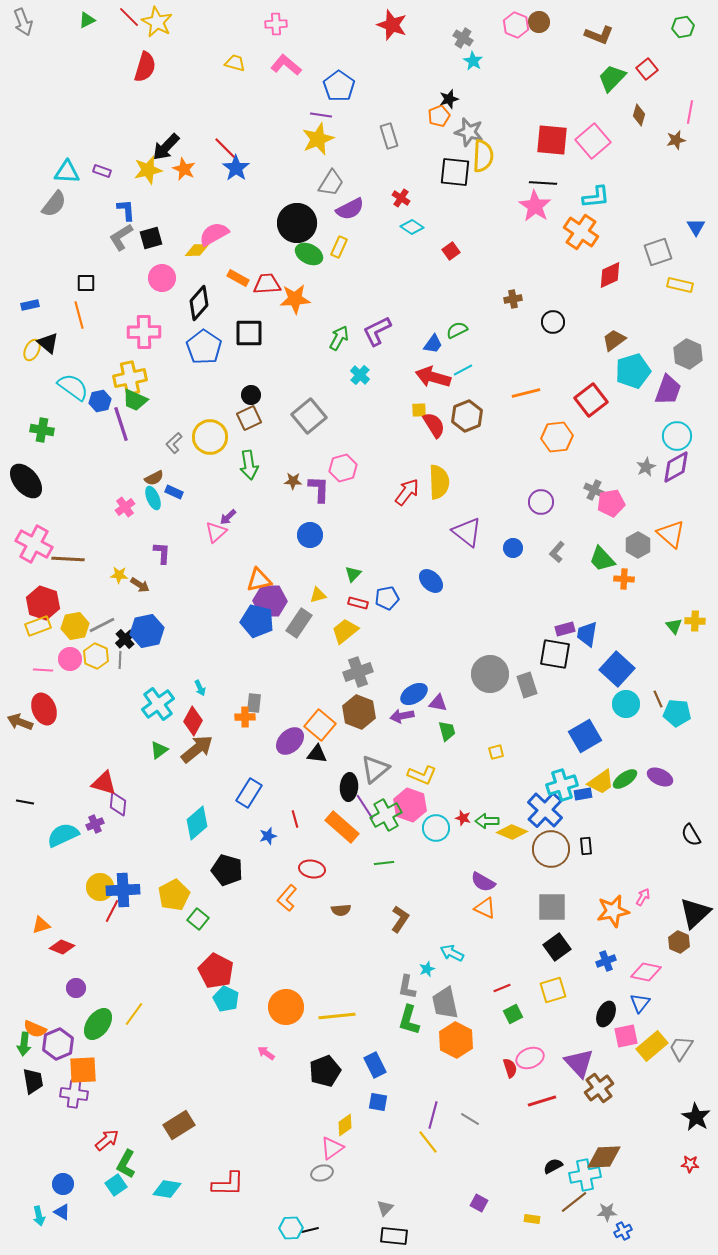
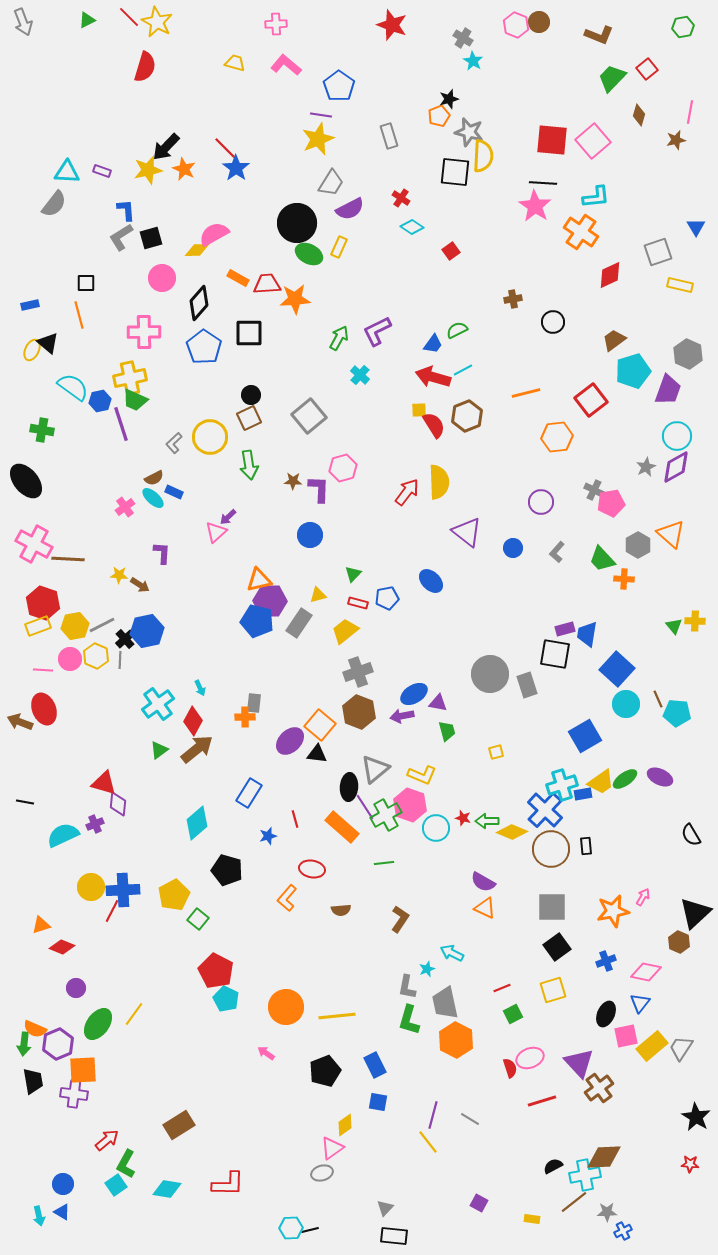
cyan ellipse at (153, 498): rotated 25 degrees counterclockwise
yellow circle at (100, 887): moved 9 px left
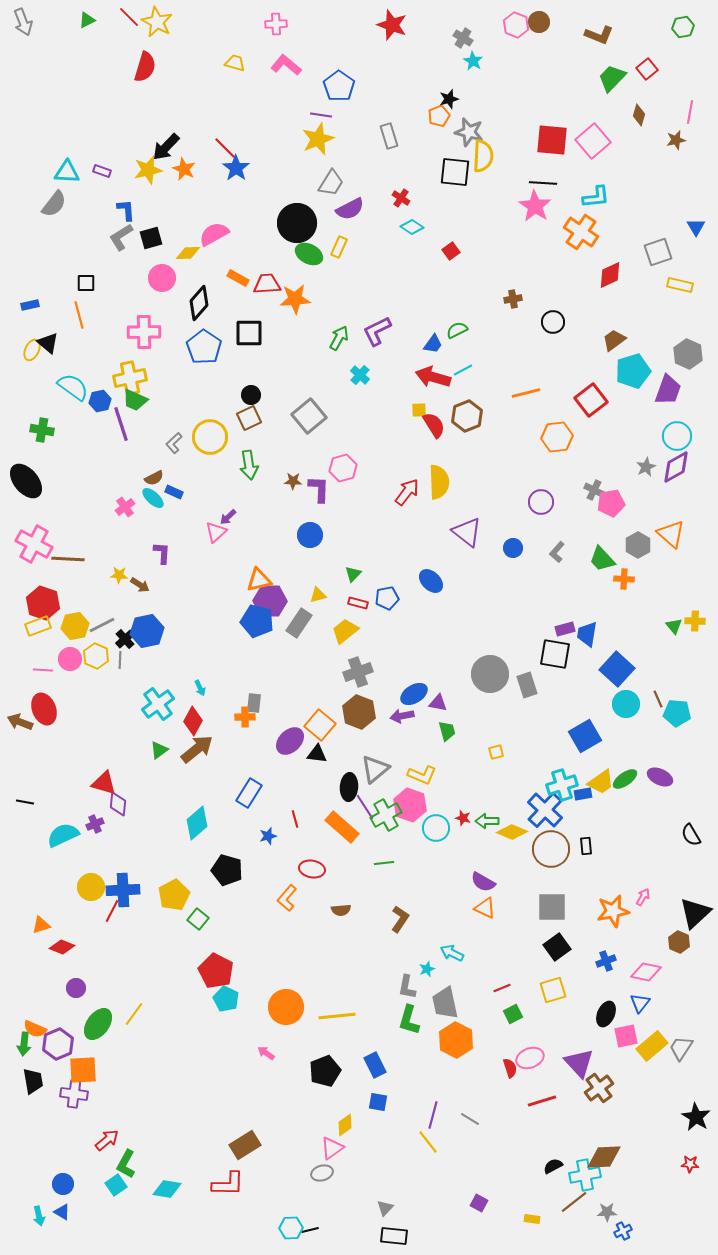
yellow diamond at (197, 250): moved 9 px left, 3 px down
brown rectangle at (179, 1125): moved 66 px right, 20 px down
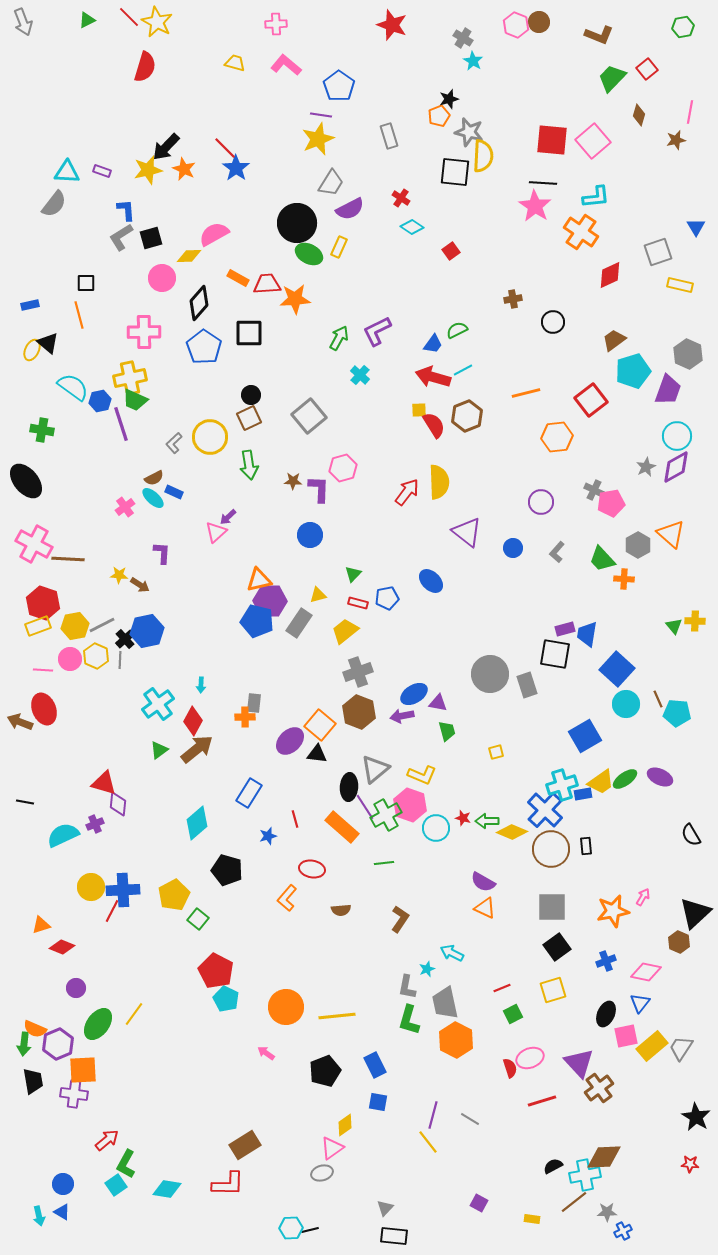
yellow diamond at (188, 253): moved 1 px right, 3 px down
cyan arrow at (200, 688): moved 1 px right, 3 px up; rotated 28 degrees clockwise
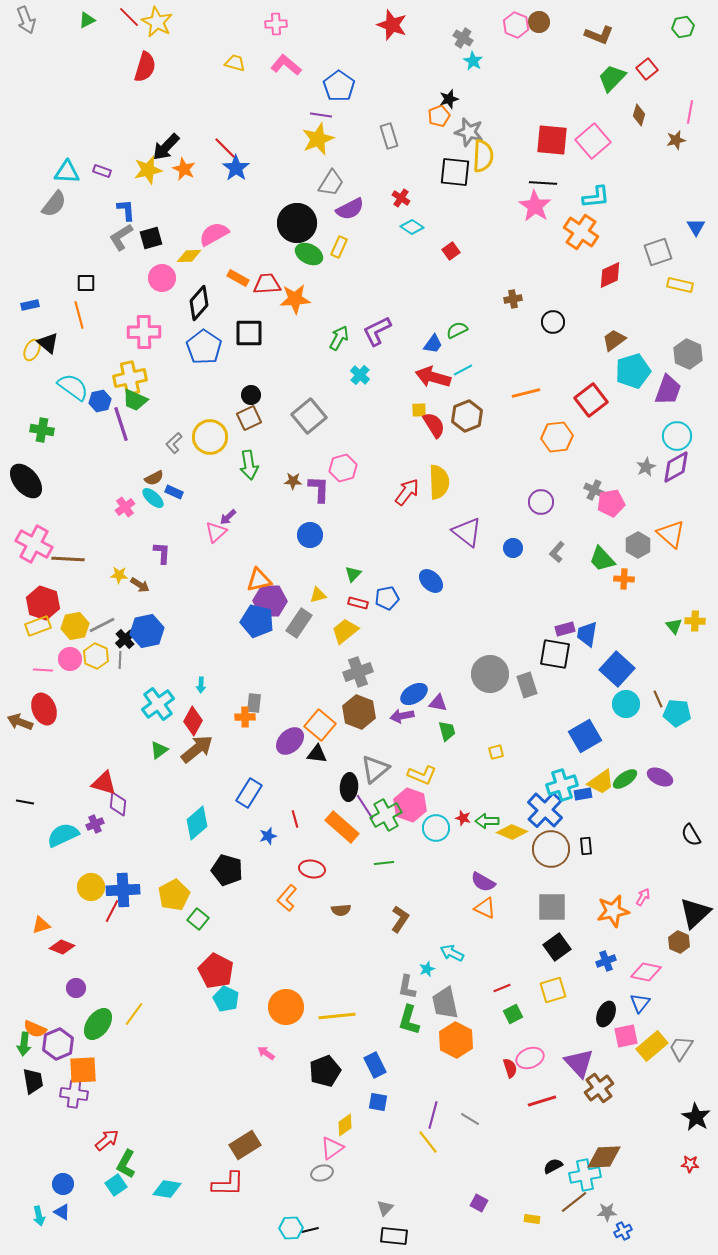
gray arrow at (23, 22): moved 3 px right, 2 px up
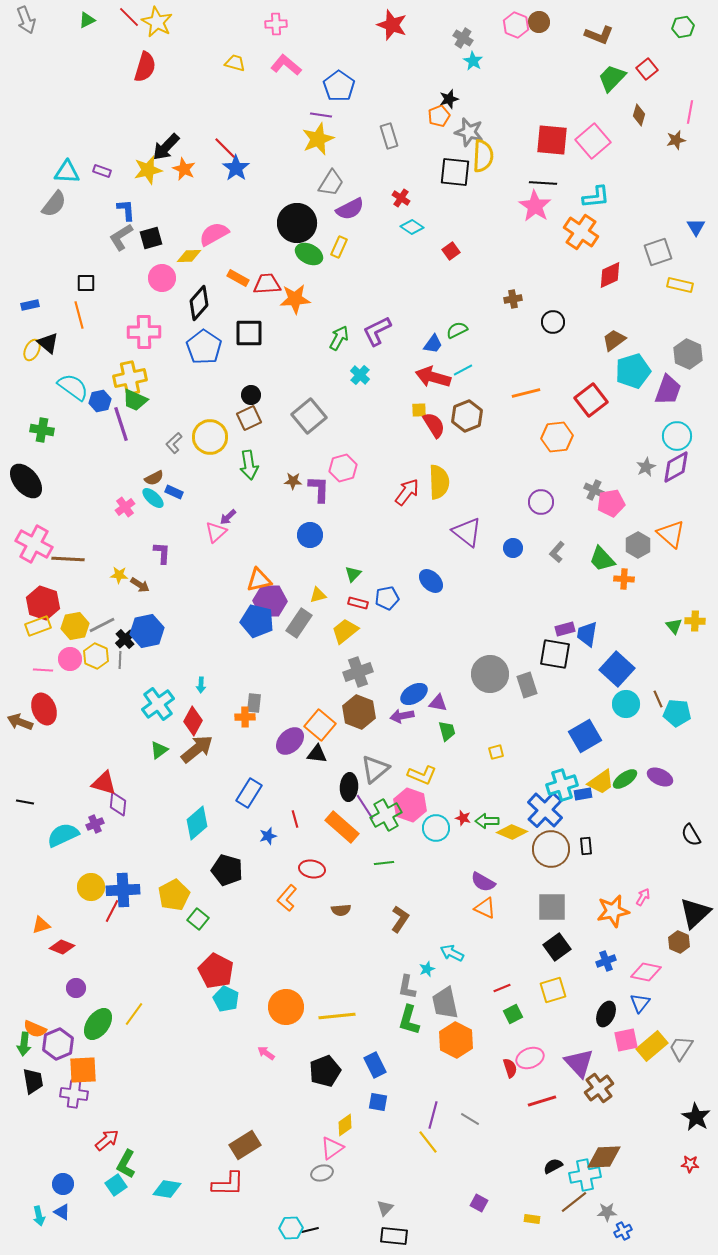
pink square at (626, 1036): moved 4 px down
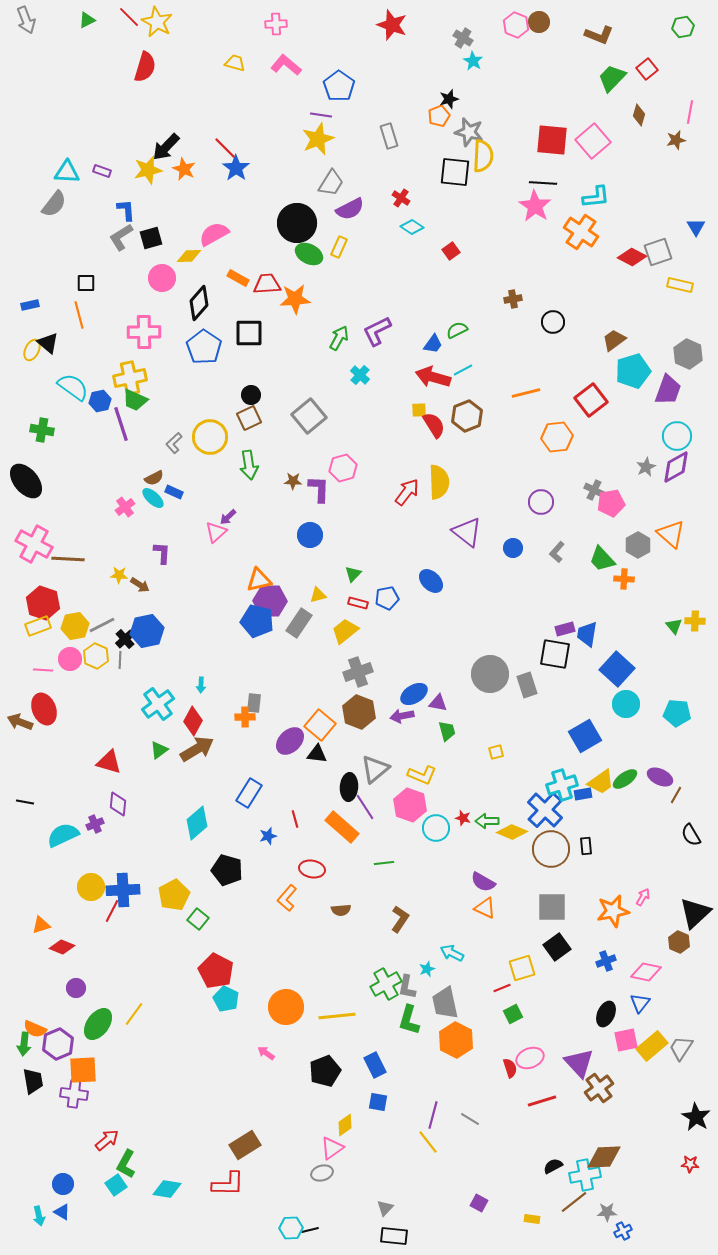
red diamond at (610, 275): moved 22 px right, 18 px up; rotated 52 degrees clockwise
brown line at (658, 699): moved 18 px right, 96 px down; rotated 54 degrees clockwise
brown arrow at (197, 749): rotated 8 degrees clockwise
red triangle at (104, 783): moved 5 px right, 21 px up
green cross at (386, 815): moved 169 px down
yellow square at (553, 990): moved 31 px left, 22 px up
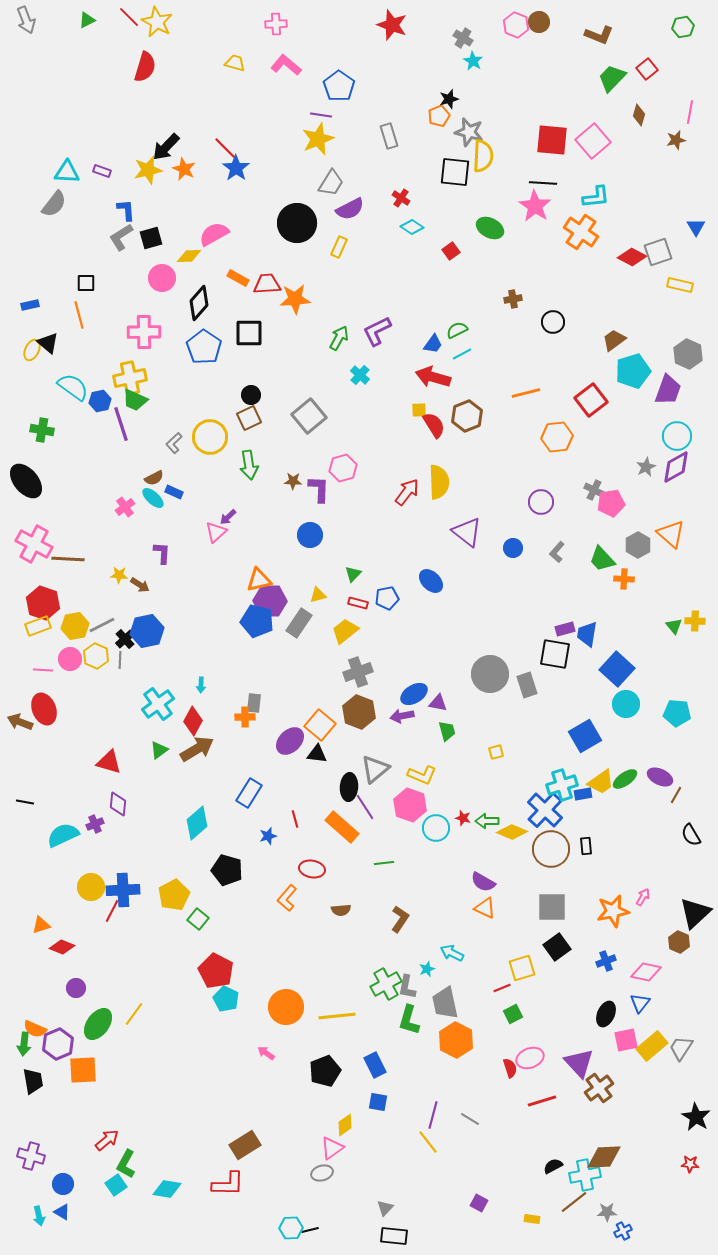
green ellipse at (309, 254): moved 181 px right, 26 px up
cyan line at (463, 370): moved 1 px left, 16 px up
purple cross at (74, 1094): moved 43 px left, 62 px down; rotated 8 degrees clockwise
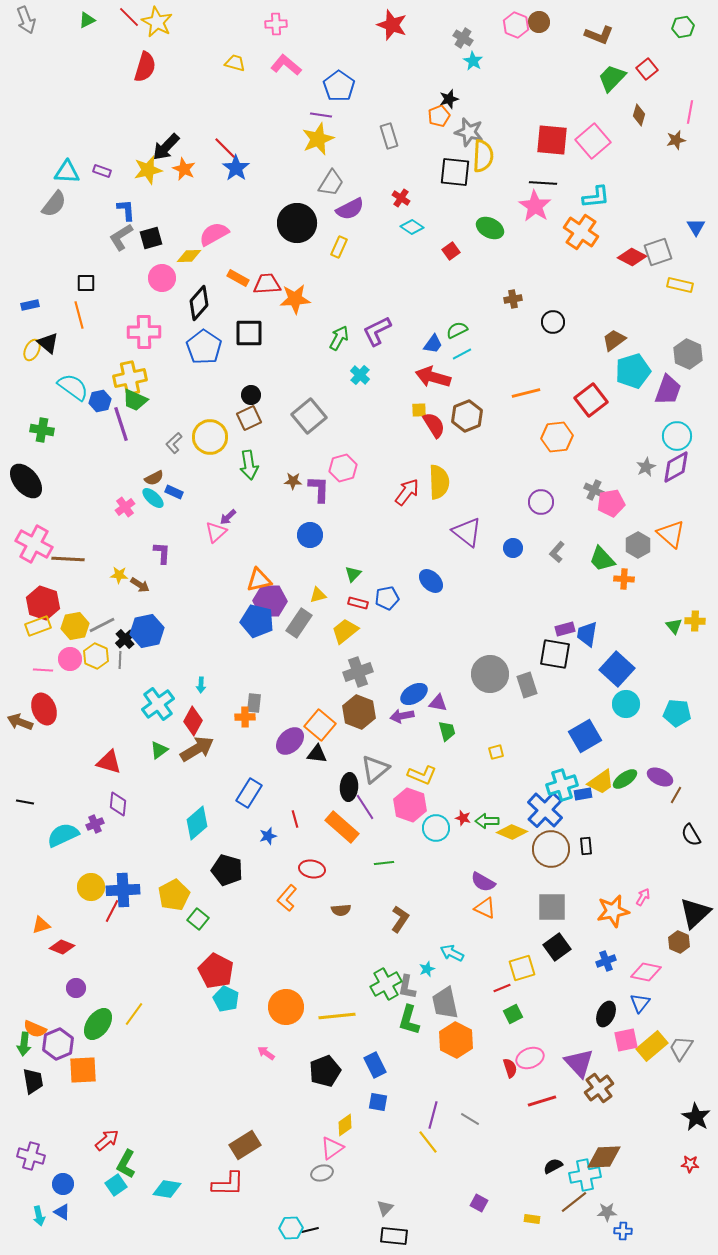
blue cross at (623, 1231): rotated 30 degrees clockwise
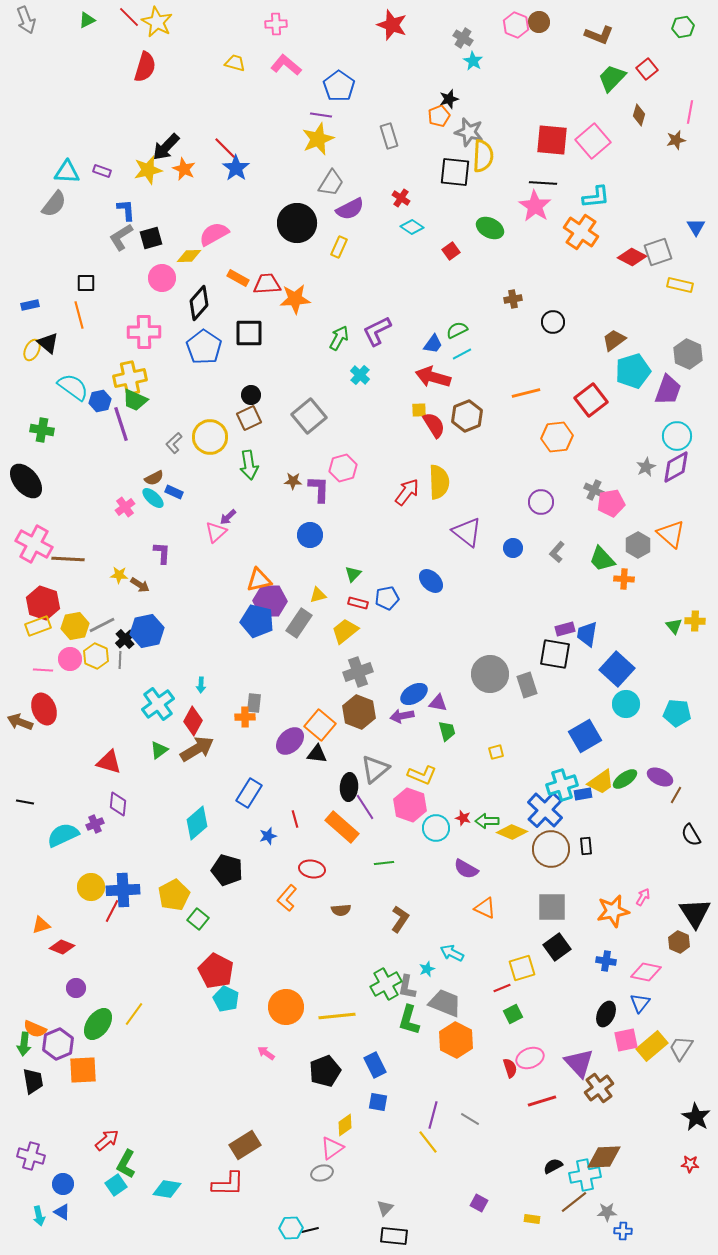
purple semicircle at (483, 882): moved 17 px left, 13 px up
black triangle at (695, 913): rotated 20 degrees counterclockwise
blue cross at (606, 961): rotated 30 degrees clockwise
gray trapezoid at (445, 1003): rotated 124 degrees clockwise
